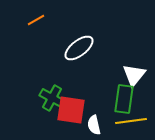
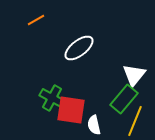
green rectangle: rotated 32 degrees clockwise
yellow line: moved 4 px right; rotated 60 degrees counterclockwise
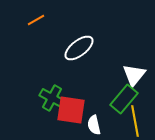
yellow line: rotated 32 degrees counterclockwise
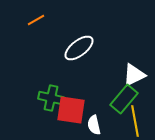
white triangle: rotated 25 degrees clockwise
green cross: moved 1 px left; rotated 15 degrees counterclockwise
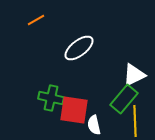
red square: moved 3 px right
yellow line: rotated 8 degrees clockwise
